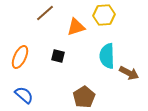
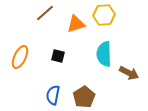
orange triangle: moved 3 px up
cyan semicircle: moved 3 px left, 2 px up
blue semicircle: moved 29 px right; rotated 120 degrees counterclockwise
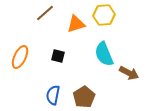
cyan semicircle: rotated 20 degrees counterclockwise
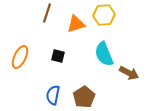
brown line: moved 2 px right; rotated 30 degrees counterclockwise
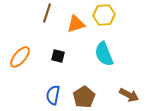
orange ellipse: rotated 15 degrees clockwise
brown arrow: moved 22 px down
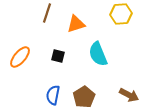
yellow hexagon: moved 17 px right, 1 px up
cyan semicircle: moved 6 px left
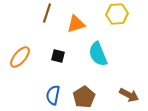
yellow hexagon: moved 4 px left
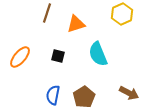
yellow hexagon: moved 5 px right; rotated 20 degrees counterclockwise
brown arrow: moved 2 px up
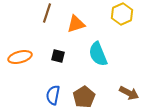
orange ellipse: rotated 35 degrees clockwise
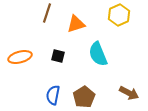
yellow hexagon: moved 3 px left, 1 px down
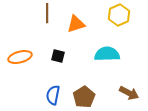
brown line: rotated 18 degrees counterclockwise
cyan semicircle: moved 9 px right; rotated 110 degrees clockwise
